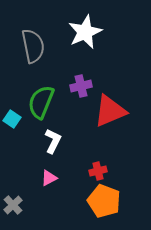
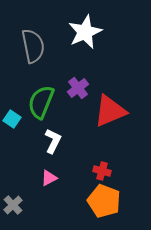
purple cross: moved 3 px left, 2 px down; rotated 25 degrees counterclockwise
red cross: moved 4 px right; rotated 30 degrees clockwise
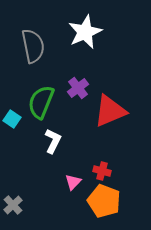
pink triangle: moved 24 px right, 4 px down; rotated 18 degrees counterclockwise
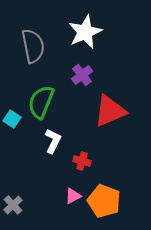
purple cross: moved 4 px right, 13 px up
red cross: moved 20 px left, 10 px up
pink triangle: moved 14 px down; rotated 18 degrees clockwise
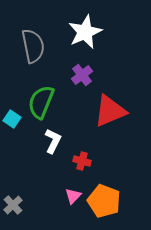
pink triangle: rotated 18 degrees counterclockwise
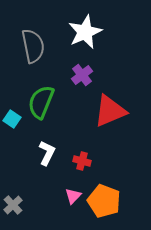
white L-shape: moved 6 px left, 12 px down
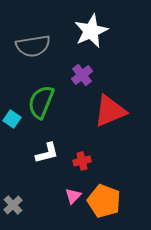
white star: moved 6 px right, 1 px up
gray semicircle: rotated 92 degrees clockwise
white L-shape: rotated 50 degrees clockwise
red cross: rotated 30 degrees counterclockwise
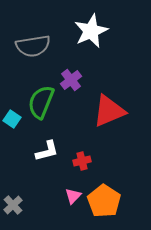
purple cross: moved 11 px left, 5 px down
red triangle: moved 1 px left
white L-shape: moved 2 px up
orange pentagon: rotated 12 degrees clockwise
